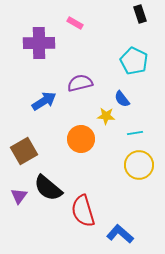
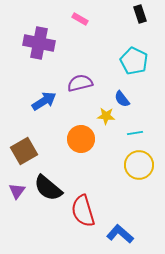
pink rectangle: moved 5 px right, 4 px up
purple cross: rotated 12 degrees clockwise
purple triangle: moved 2 px left, 5 px up
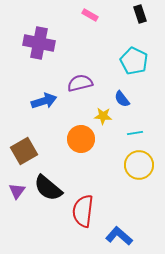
pink rectangle: moved 10 px right, 4 px up
blue arrow: rotated 15 degrees clockwise
yellow star: moved 3 px left
red semicircle: rotated 24 degrees clockwise
blue L-shape: moved 1 px left, 2 px down
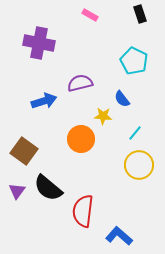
cyan line: rotated 42 degrees counterclockwise
brown square: rotated 24 degrees counterclockwise
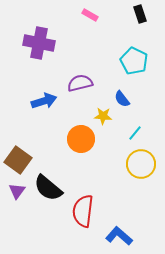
brown square: moved 6 px left, 9 px down
yellow circle: moved 2 px right, 1 px up
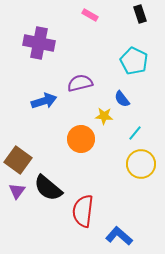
yellow star: moved 1 px right
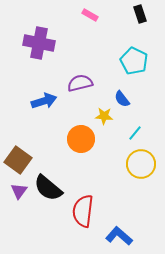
purple triangle: moved 2 px right
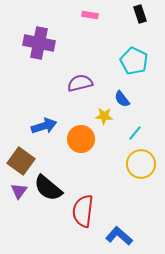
pink rectangle: rotated 21 degrees counterclockwise
blue arrow: moved 25 px down
brown square: moved 3 px right, 1 px down
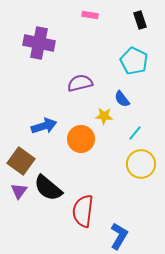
black rectangle: moved 6 px down
blue L-shape: rotated 80 degrees clockwise
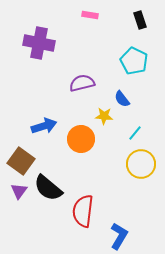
purple semicircle: moved 2 px right
